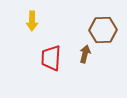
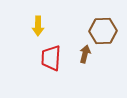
yellow arrow: moved 6 px right, 5 px down
brown hexagon: moved 1 px down
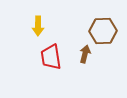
red trapezoid: moved 1 px up; rotated 12 degrees counterclockwise
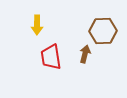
yellow arrow: moved 1 px left, 1 px up
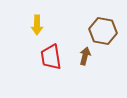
brown hexagon: rotated 12 degrees clockwise
brown arrow: moved 2 px down
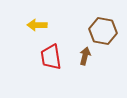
yellow arrow: rotated 90 degrees clockwise
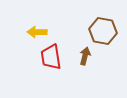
yellow arrow: moved 7 px down
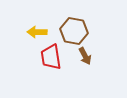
brown hexagon: moved 29 px left
brown arrow: rotated 138 degrees clockwise
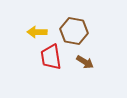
brown arrow: moved 6 px down; rotated 30 degrees counterclockwise
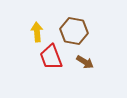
yellow arrow: rotated 84 degrees clockwise
red trapezoid: rotated 12 degrees counterclockwise
